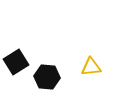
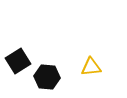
black square: moved 2 px right, 1 px up
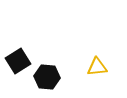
yellow triangle: moved 6 px right
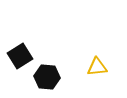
black square: moved 2 px right, 5 px up
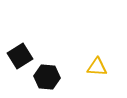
yellow triangle: rotated 10 degrees clockwise
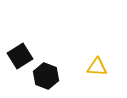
black hexagon: moved 1 px left, 1 px up; rotated 15 degrees clockwise
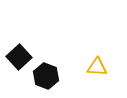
black square: moved 1 px left, 1 px down; rotated 10 degrees counterclockwise
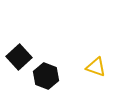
yellow triangle: moved 1 px left; rotated 15 degrees clockwise
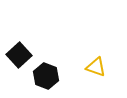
black square: moved 2 px up
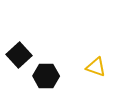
black hexagon: rotated 20 degrees counterclockwise
